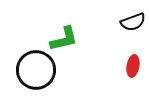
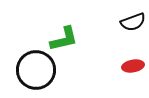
red ellipse: rotated 70 degrees clockwise
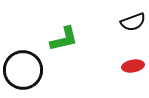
black circle: moved 13 px left
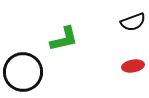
black circle: moved 2 px down
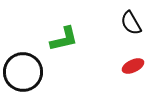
black semicircle: moved 2 px left, 1 px down; rotated 80 degrees clockwise
red ellipse: rotated 15 degrees counterclockwise
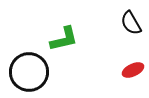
red ellipse: moved 4 px down
black circle: moved 6 px right
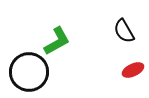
black semicircle: moved 7 px left, 8 px down
green L-shape: moved 7 px left, 2 px down; rotated 16 degrees counterclockwise
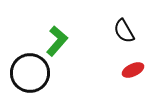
green L-shape: rotated 20 degrees counterclockwise
black circle: moved 1 px right, 1 px down
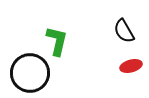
green L-shape: rotated 28 degrees counterclockwise
red ellipse: moved 2 px left, 4 px up; rotated 10 degrees clockwise
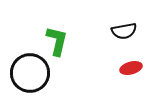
black semicircle: rotated 70 degrees counterclockwise
red ellipse: moved 2 px down
